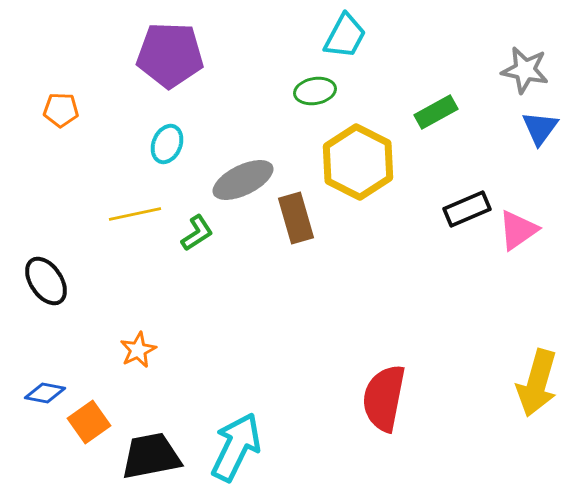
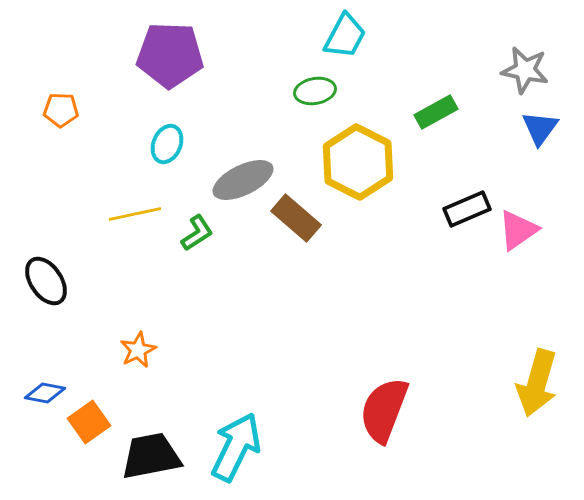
brown rectangle: rotated 33 degrees counterclockwise
red semicircle: moved 12 px down; rotated 10 degrees clockwise
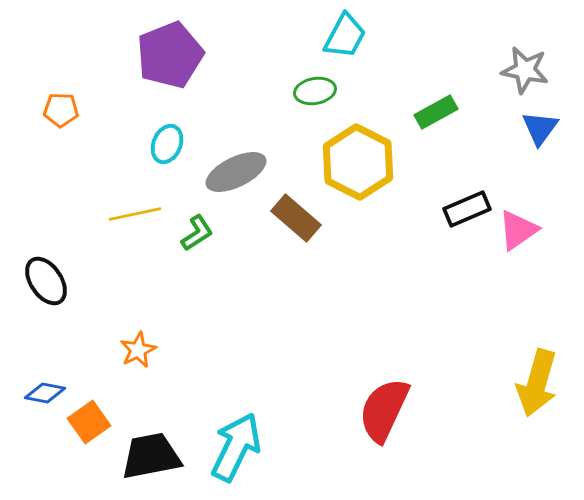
purple pentagon: rotated 24 degrees counterclockwise
gray ellipse: moved 7 px left, 8 px up
red semicircle: rotated 4 degrees clockwise
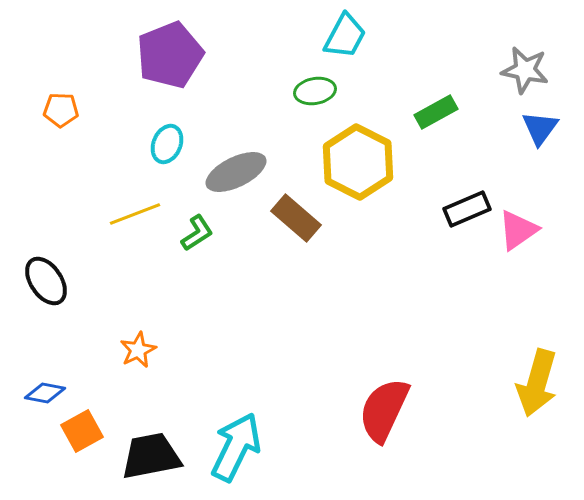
yellow line: rotated 9 degrees counterclockwise
orange square: moved 7 px left, 9 px down; rotated 6 degrees clockwise
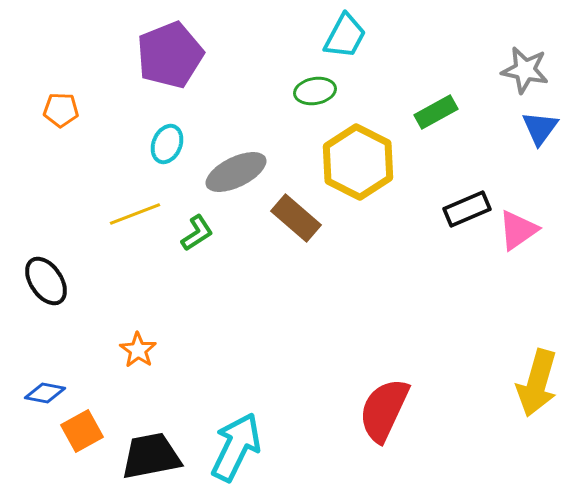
orange star: rotated 12 degrees counterclockwise
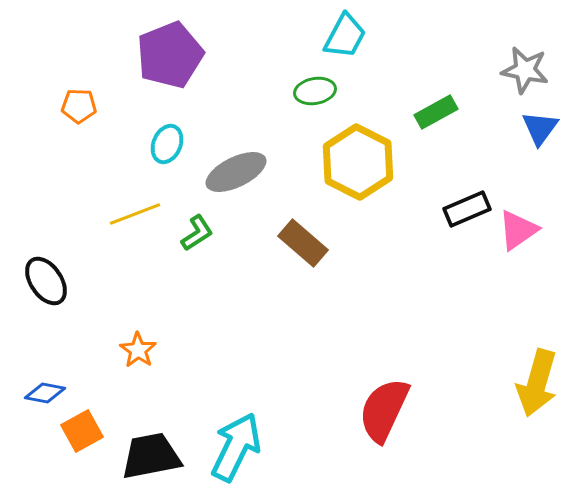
orange pentagon: moved 18 px right, 4 px up
brown rectangle: moved 7 px right, 25 px down
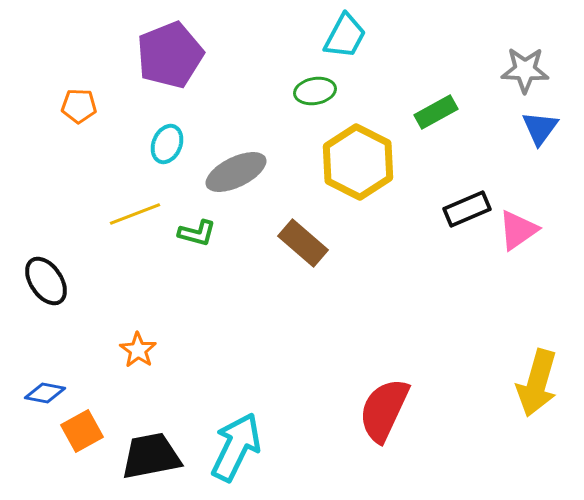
gray star: rotated 9 degrees counterclockwise
green L-shape: rotated 48 degrees clockwise
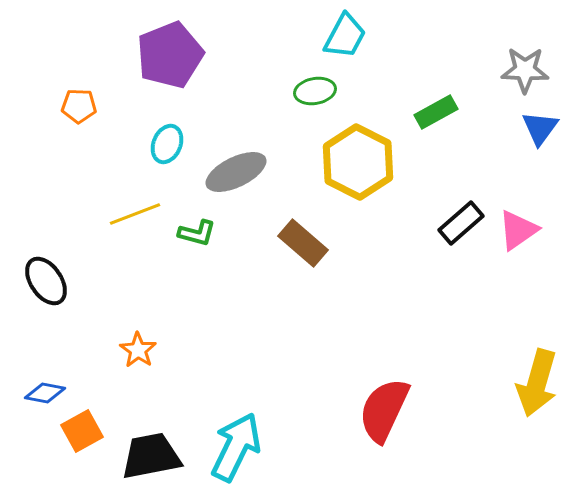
black rectangle: moved 6 px left, 14 px down; rotated 18 degrees counterclockwise
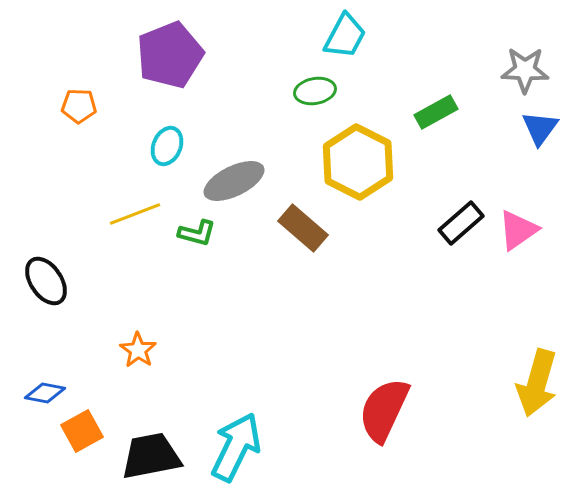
cyan ellipse: moved 2 px down
gray ellipse: moved 2 px left, 9 px down
brown rectangle: moved 15 px up
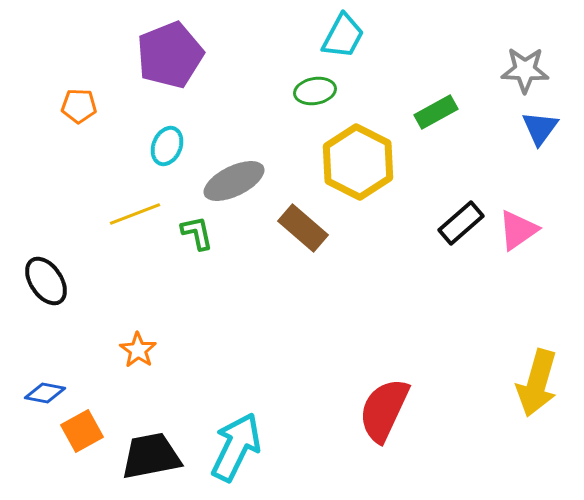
cyan trapezoid: moved 2 px left
green L-shape: rotated 117 degrees counterclockwise
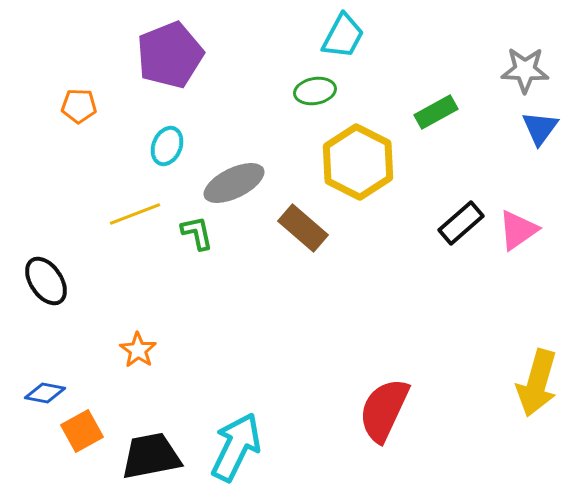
gray ellipse: moved 2 px down
